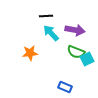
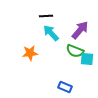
purple arrow: moved 5 px right; rotated 60 degrees counterclockwise
green semicircle: moved 1 px left, 1 px up
cyan square: rotated 32 degrees clockwise
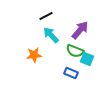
black line: rotated 24 degrees counterclockwise
cyan arrow: moved 2 px down
orange star: moved 4 px right, 2 px down
cyan square: rotated 16 degrees clockwise
blue rectangle: moved 6 px right, 14 px up
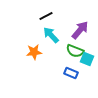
orange star: moved 3 px up
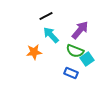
cyan square: rotated 32 degrees clockwise
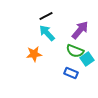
cyan arrow: moved 4 px left, 2 px up
orange star: moved 2 px down
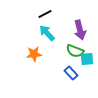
black line: moved 1 px left, 2 px up
purple arrow: rotated 126 degrees clockwise
cyan square: rotated 32 degrees clockwise
blue rectangle: rotated 24 degrees clockwise
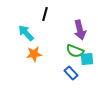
black line: rotated 48 degrees counterclockwise
cyan arrow: moved 21 px left
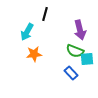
cyan arrow: moved 1 px right, 1 px up; rotated 108 degrees counterclockwise
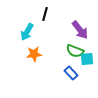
purple arrow: rotated 24 degrees counterclockwise
